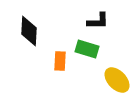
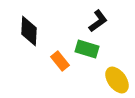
black L-shape: rotated 35 degrees counterclockwise
orange rectangle: rotated 42 degrees counterclockwise
yellow ellipse: rotated 8 degrees clockwise
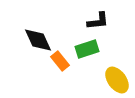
black L-shape: rotated 30 degrees clockwise
black diamond: moved 9 px right, 9 px down; rotated 28 degrees counterclockwise
green rectangle: rotated 35 degrees counterclockwise
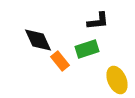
yellow ellipse: rotated 12 degrees clockwise
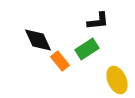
green rectangle: rotated 15 degrees counterclockwise
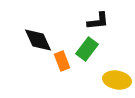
green rectangle: rotated 20 degrees counterclockwise
orange rectangle: moved 2 px right; rotated 18 degrees clockwise
yellow ellipse: rotated 56 degrees counterclockwise
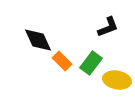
black L-shape: moved 10 px right, 6 px down; rotated 15 degrees counterclockwise
green rectangle: moved 4 px right, 14 px down
orange rectangle: rotated 24 degrees counterclockwise
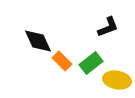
black diamond: moved 1 px down
green rectangle: rotated 15 degrees clockwise
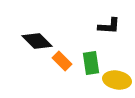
black L-shape: moved 1 px right, 1 px up; rotated 25 degrees clockwise
black diamond: moved 1 px left; rotated 20 degrees counterclockwise
green rectangle: rotated 60 degrees counterclockwise
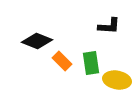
black diamond: rotated 24 degrees counterclockwise
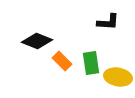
black L-shape: moved 1 px left, 4 px up
yellow ellipse: moved 1 px right, 3 px up
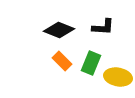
black L-shape: moved 5 px left, 5 px down
black diamond: moved 22 px right, 11 px up
green rectangle: rotated 30 degrees clockwise
